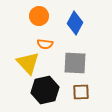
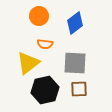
blue diamond: rotated 25 degrees clockwise
yellow triangle: rotated 35 degrees clockwise
brown square: moved 2 px left, 3 px up
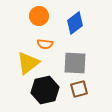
brown square: rotated 12 degrees counterclockwise
